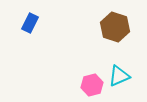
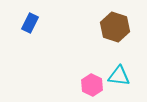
cyan triangle: rotated 30 degrees clockwise
pink hexagon: rotated 20 degrees counterclockwise
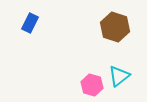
cyan triangle: rotated 45 degrees counterclockwise
pink hexagon: rotated 10 degrees counterclockwise
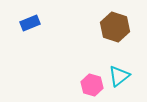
blue rectangle: rotated 42 degrees clockwise
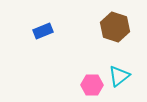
blue rectangle: moved 13 px right, 8 px down
pink hexagon: rotated 15 degrees counterclockwise
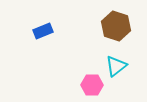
brown hexagon: moved 1 px right, 1 px up
cyan triangle: moved 3 px left, 10 px up
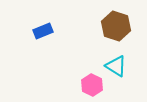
cyan triangle: rotated 50 degrees counterclockwise
pink hexagon: rotated 25 degrees clockwise
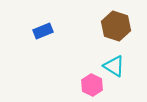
cyan triangle: moved 2 px left
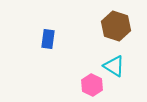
blue rectangle: moved 5 px right, 8 px down; rotated 60 degrees counterclockwise
